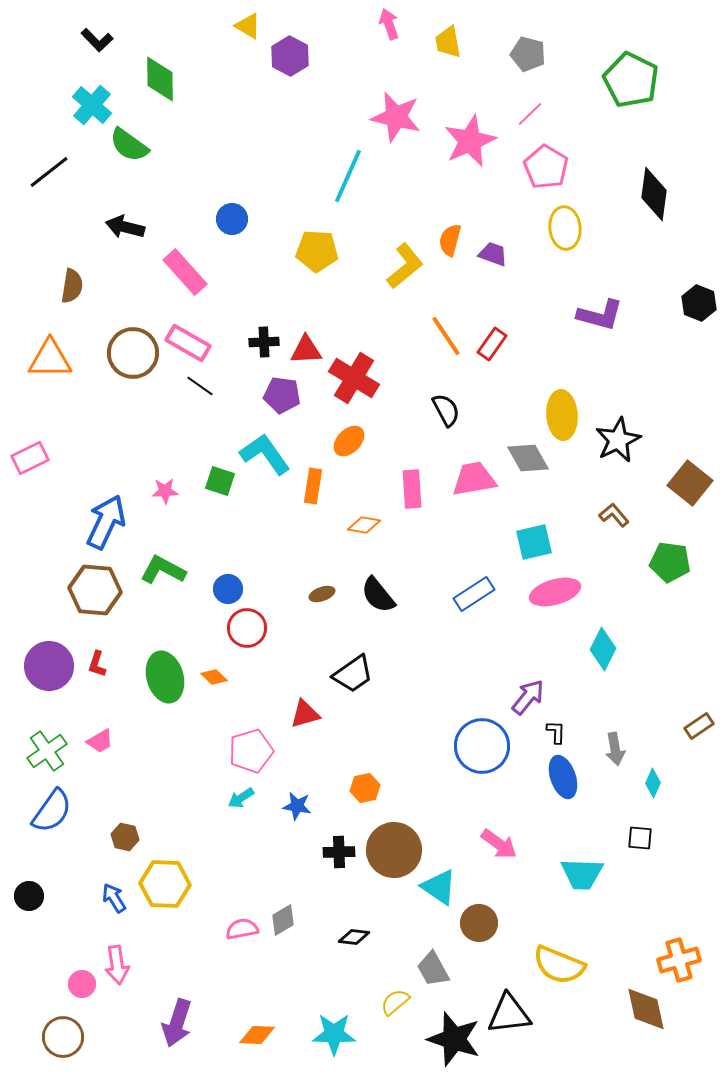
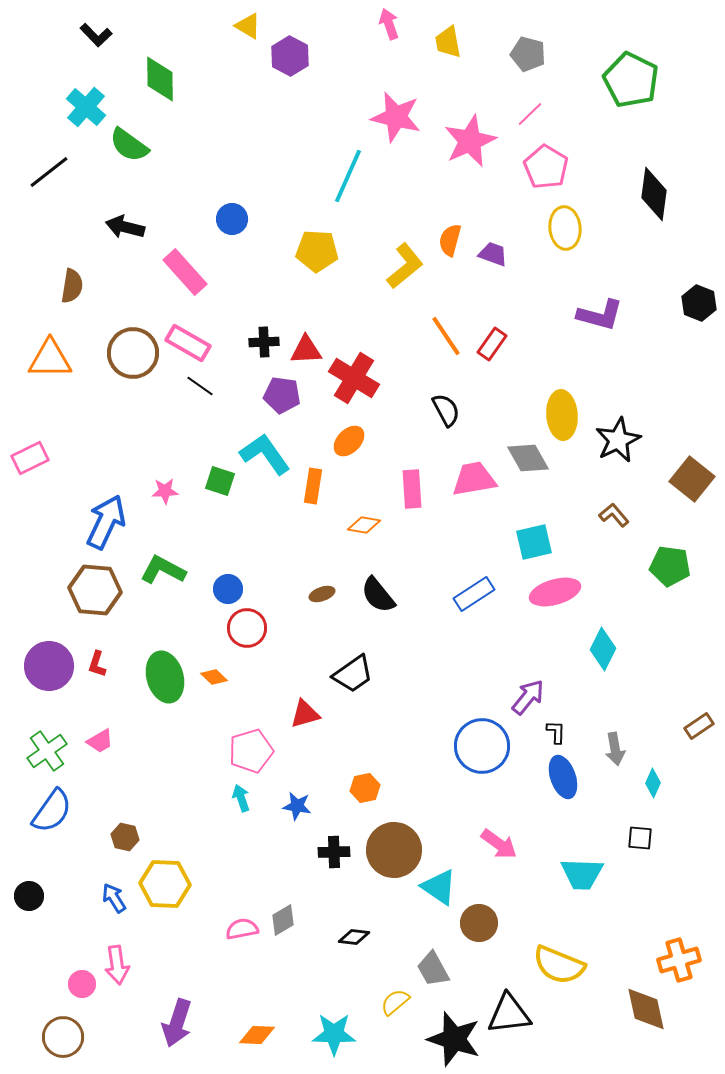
black L-shape at (97, 40): moved 1 px left, 5 px up
cyan cross at (92, 105): moved 6 px left, 2 px down
brown square at (690, 483): moved 2 px right, 4 px up
green pentagon at (670, 562): moved 4 px down
cyan arrow at (241, 798): rotated 104 degrees clockwise
black cross at (339, 852): moved 5 px left
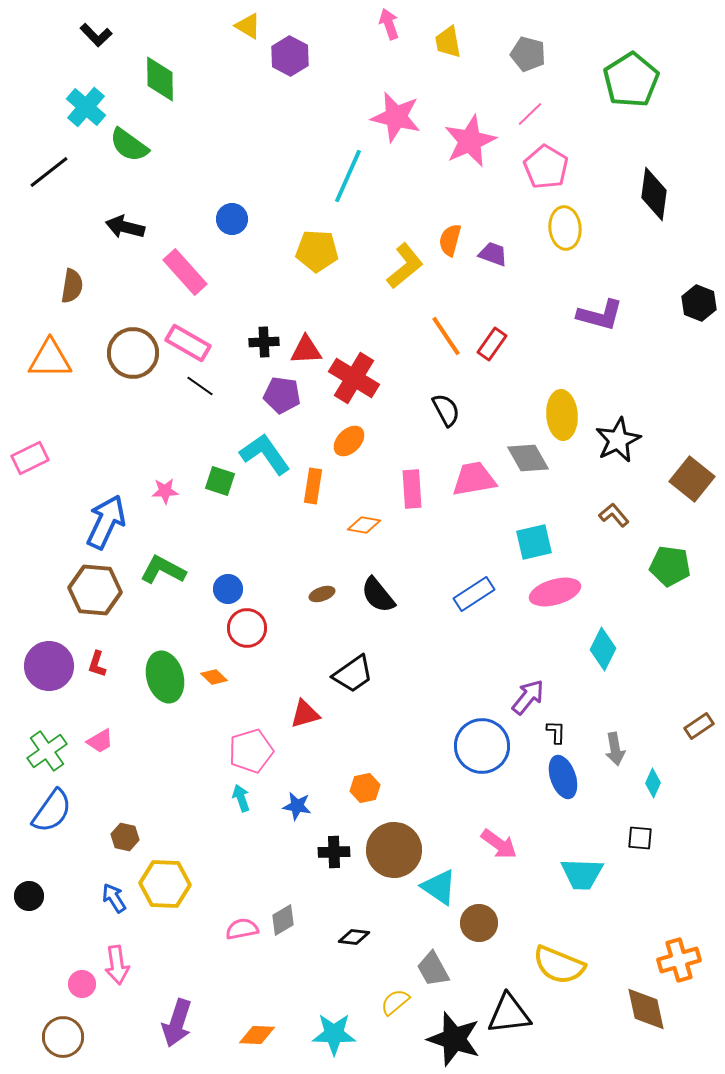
green pentagon at (631, 80): rotated 14 degrees clockwise
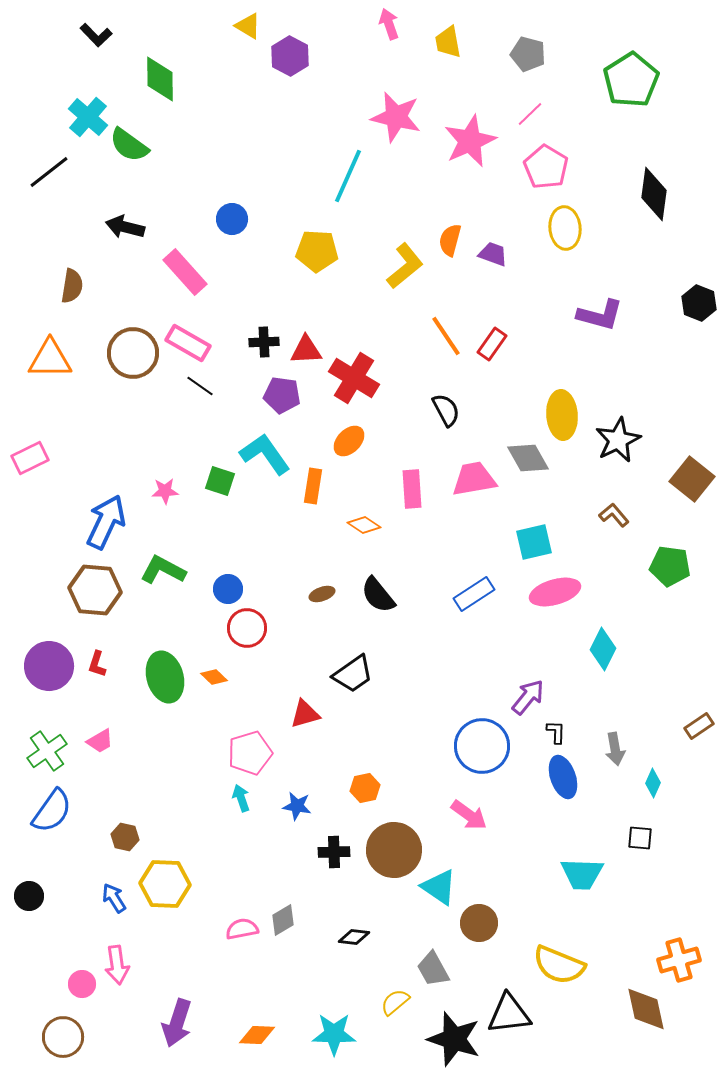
cyan cross at (86, 107): moved 2 px right, 10 px down
orange diamond at (364, 525): rotated 24 degrees clockwise
pink pentagon at (251, 751): moved 1 px left, 2 px down
pink arrow at (499, 844): moved 30 px left, 29 px up
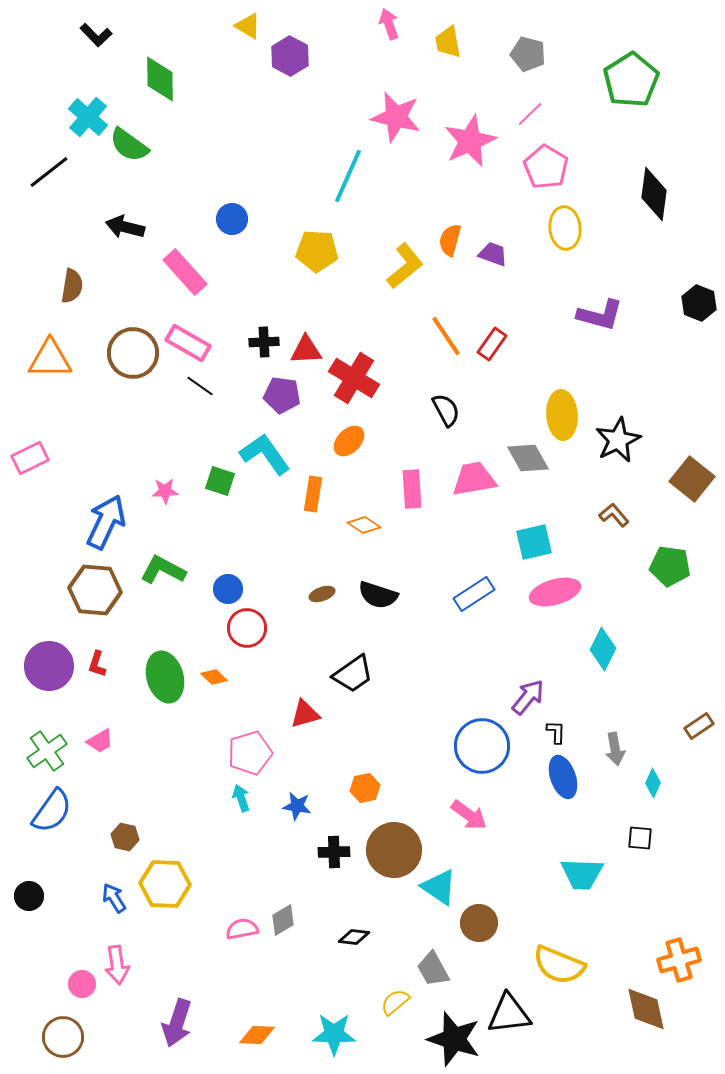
orange rectangle at (313, 486): moved 8 px down
black semicircle at (378, 595): rotated 33 degrees counterclockwise
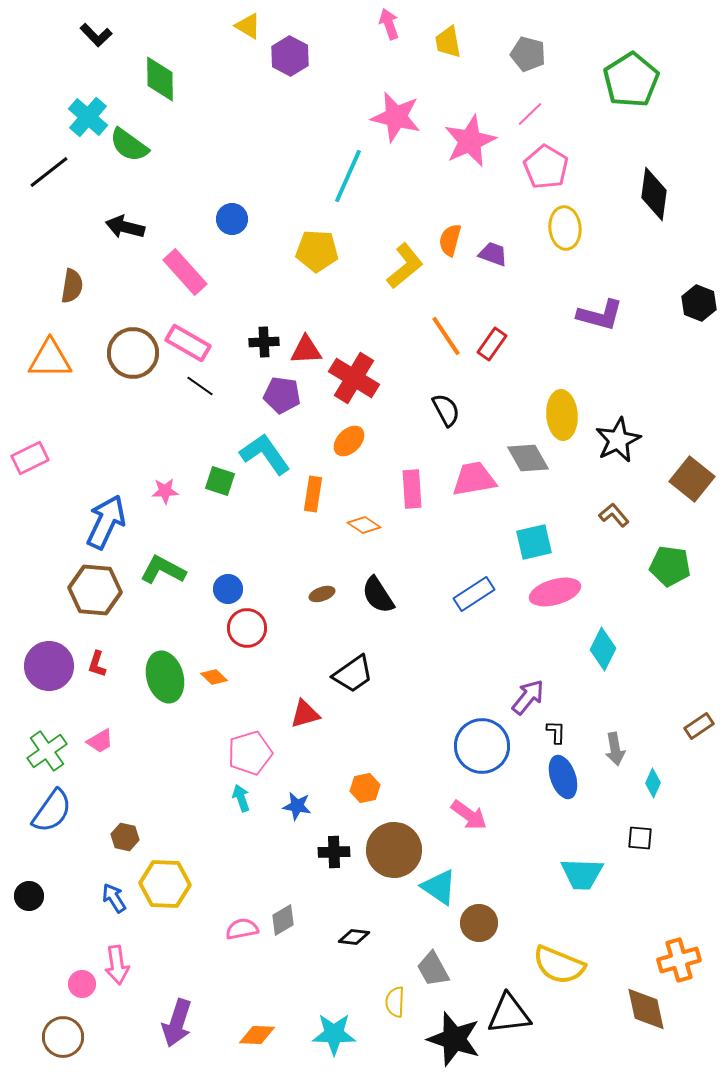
black semicircle at (378, 595): rotated 39 degrees clockwise
yellow semicircle at (395, 1002): rotated 48 degrees counterclockwise
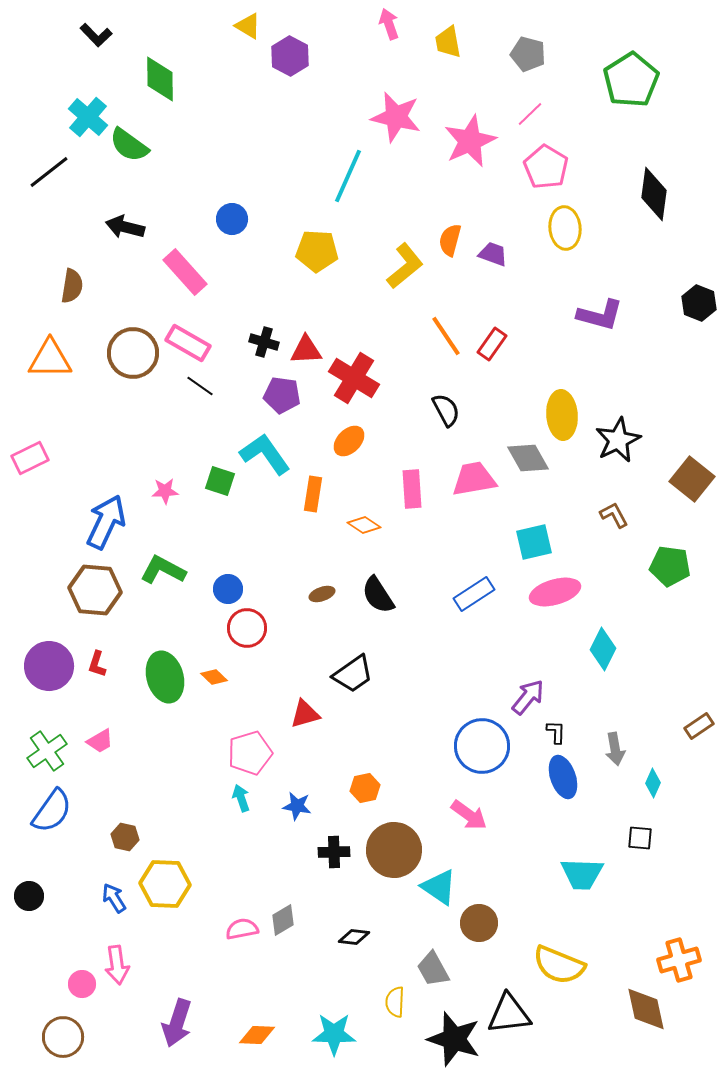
black cross at (264, 342): rotated 20 degrees clockwise
brown L-shape at (614, 515): rotated 12 degrees clockwise
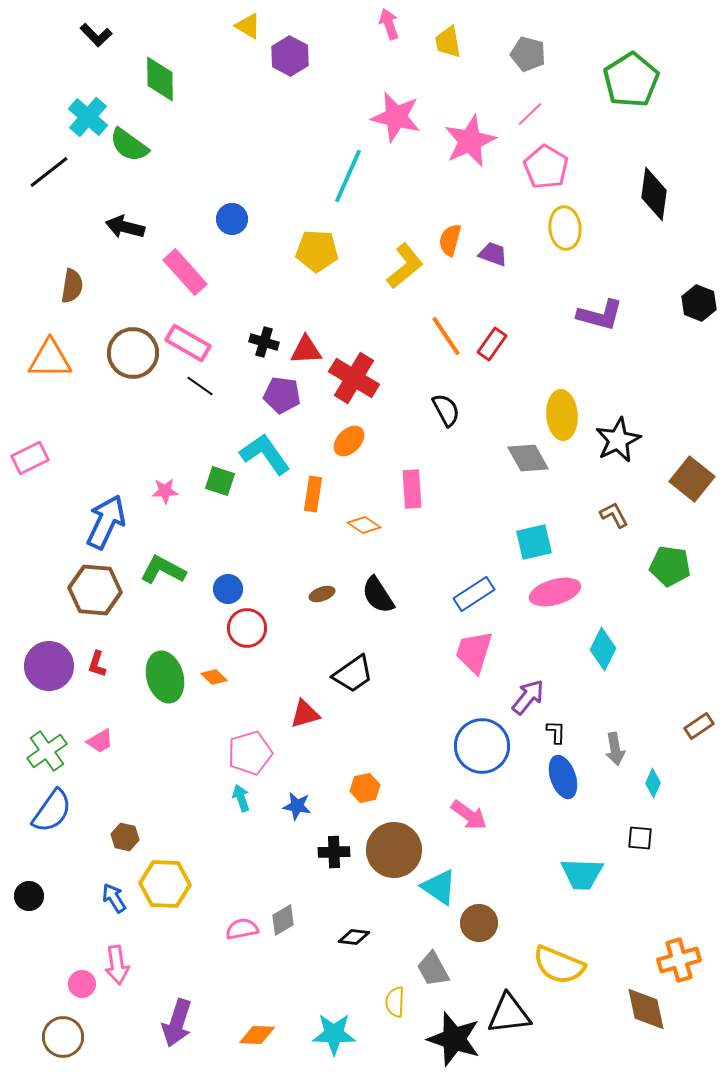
pink trapezoid at (474, 479): moved 173 px down; rotated 63 degrees counterclockwise
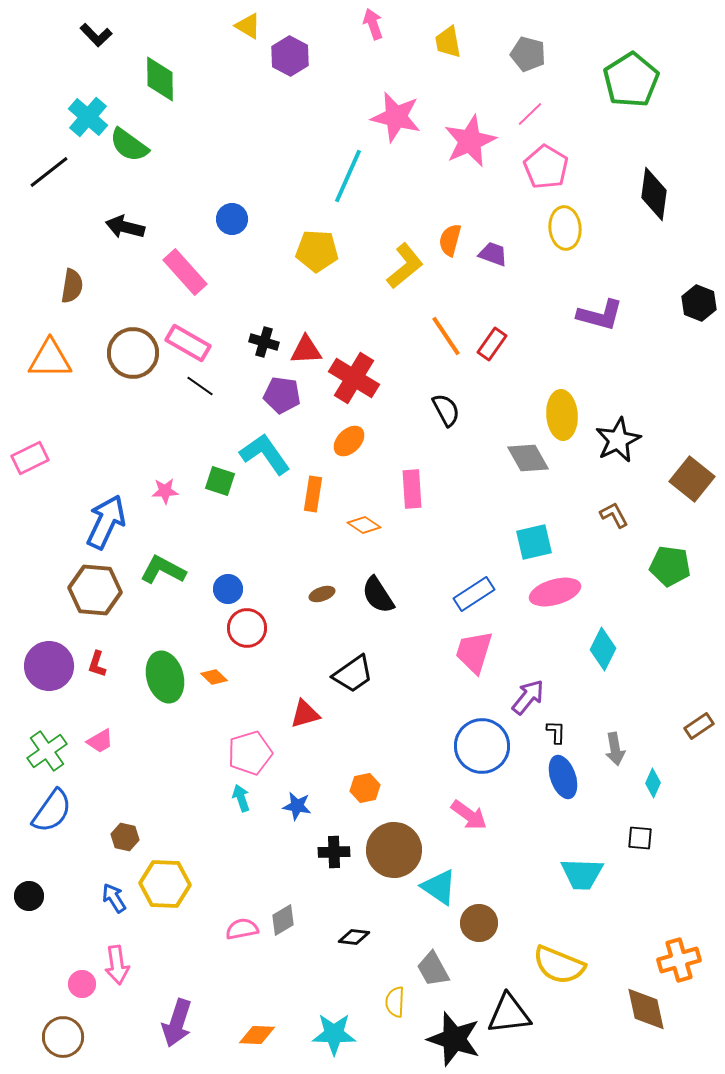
pink arrow at (389, 24): moved 16 px left
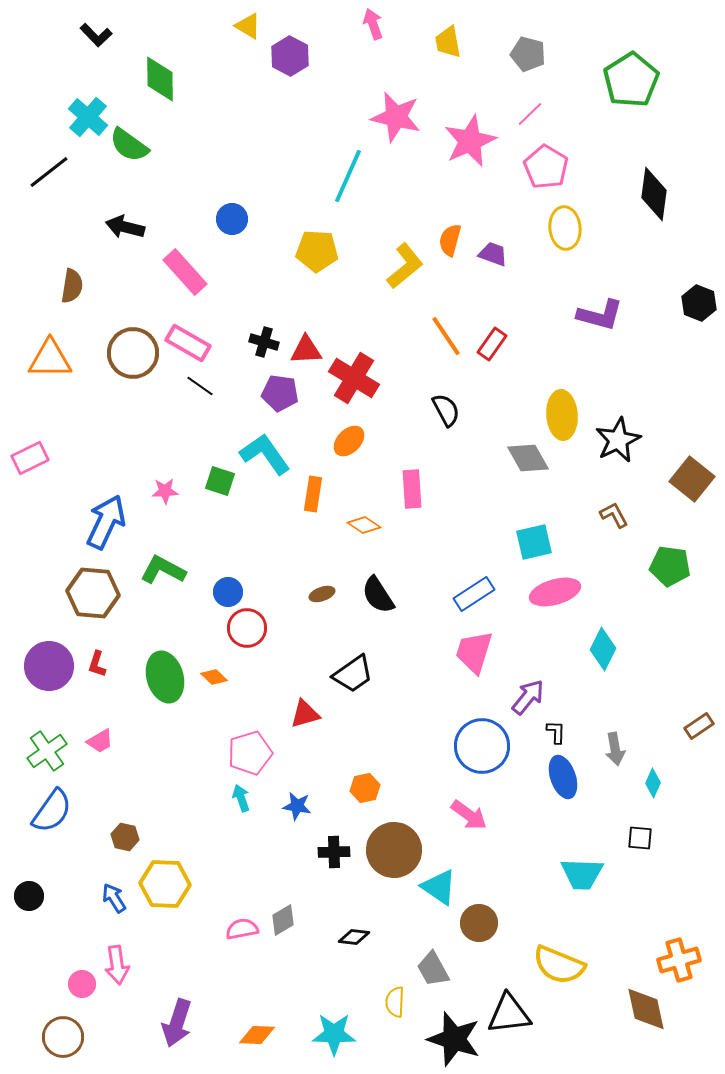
purple pentagon at (282, 395): moved 2 px left, 2 px up
blue circle at (228, 589): moved 3 px down
brown hexagon at (95, 590): moved 2 px left, 3 px down
